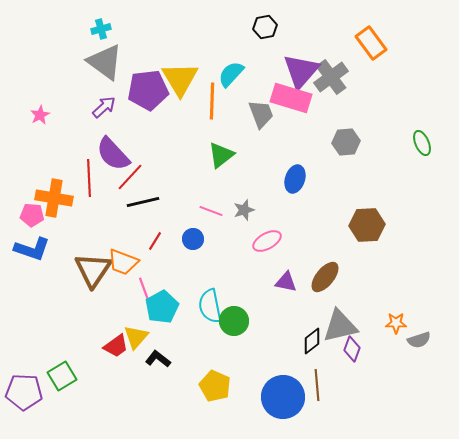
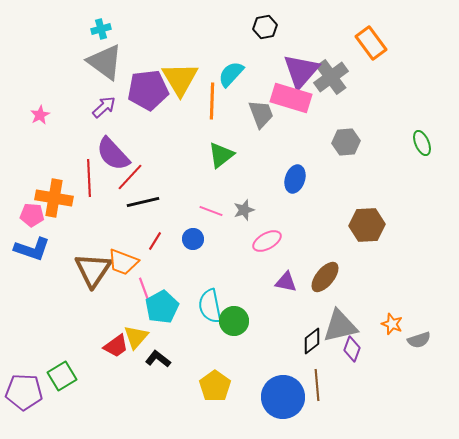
orange star at (396, 323): moved 4 px left, 1 px down; rotated 20 degrees clockwise
yellow pentagon at (215, 386): rotated 12 degrees clockwise
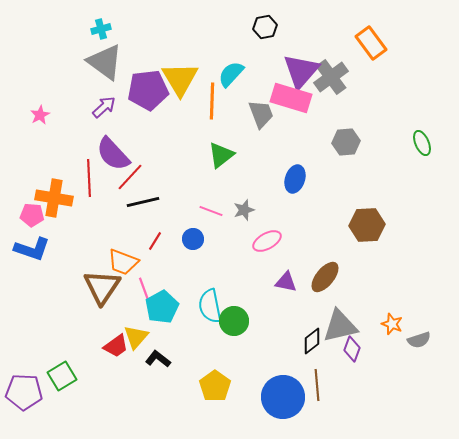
brown triangle at (93, 270): moved 9 px right, 17 px down
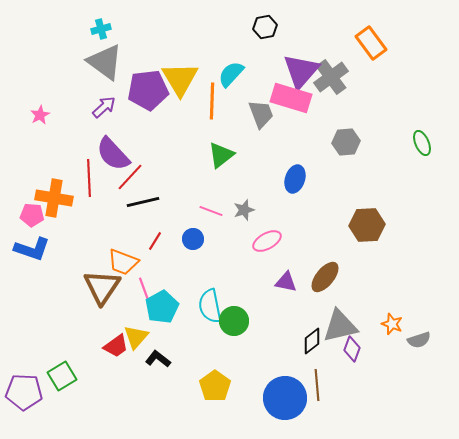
blue circle at (283, 397): moved 2 px right, 1 px down
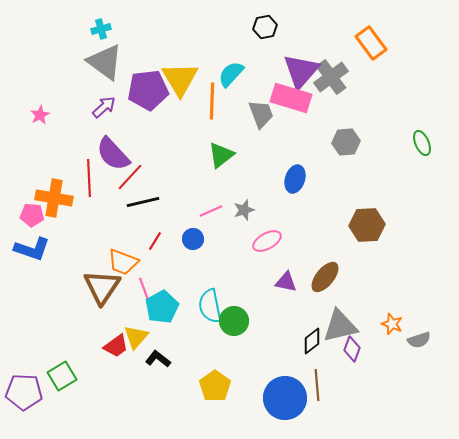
pink line at (211, 211): rotated 45 degrees counterclockwise
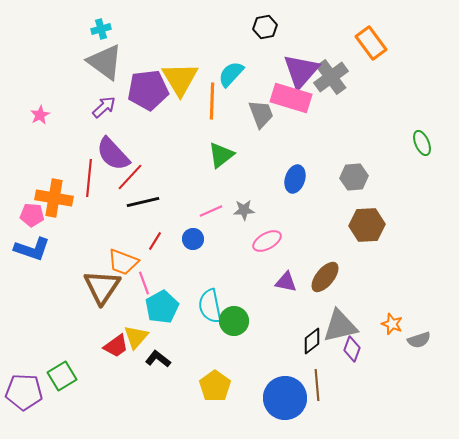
gray hexagon at (346, 142): moved 8 px right, 35 px down
red line at (89, 178): rotated 9 degrees clockwise
gray star at (244, 210): rotated 15 degrees clockwise
pink line at (144, 289): moved 6 px up
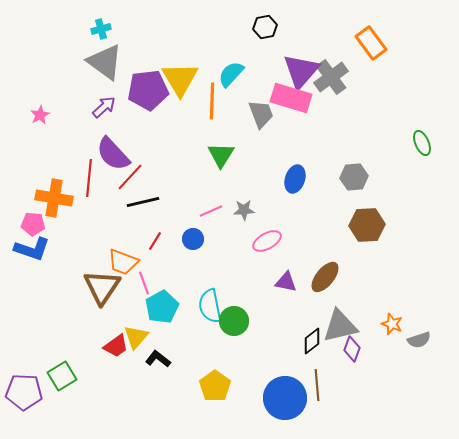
green triangle at (221, 155): rotated 20 degrees counterclockwise
pink pentagon at (32, 215): moved 1 px right, 9 px down
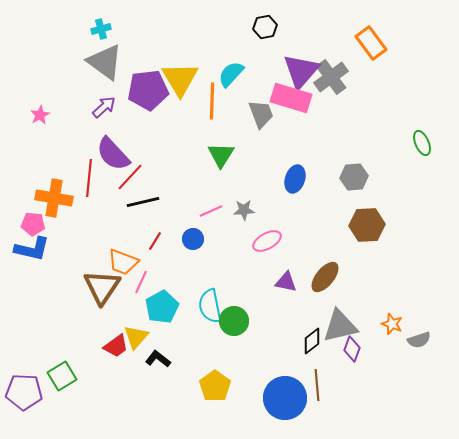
blue L-shape at (32, 249): rotated 6 degrees counterclockwise
pink line at (144, 283): moved 3 px left, 1 px up; rotated 45 degrees clockwise
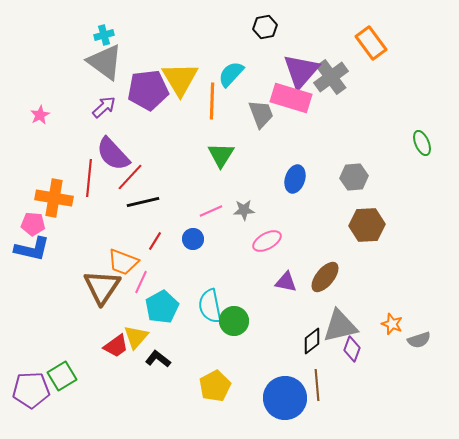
cyan cross at (101, 29): moved 3 px right, 6 px down
yellow pentagon at (215, 386): rotated 8 degrees clockwise
purple pentagon at (24, 392): moved 7 px right, 2 px up; rotated 6 degrees counterclockwise
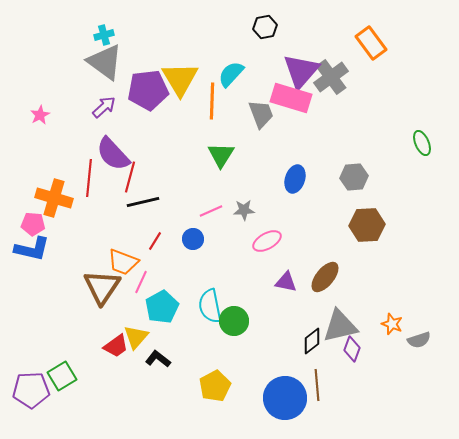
red line at (130, 177): rotated 28 degrees counterclockwise
orange cross at (54, 198): rotated 6 degrees clockwise
